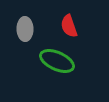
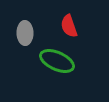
gray ellipse: moved 4 px down
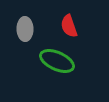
gray ellipse: moved 4 px up
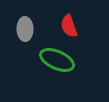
green ellipse: moved 1 px up
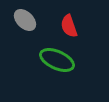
gray ellipse: moved 9 px up; rotated 45 degrees counterclockwise
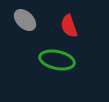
green ellipse: rotated 12 degrees counterclockwise
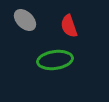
green ellipse: moved 2 px left; rotated 20 degrees counterclockwise
